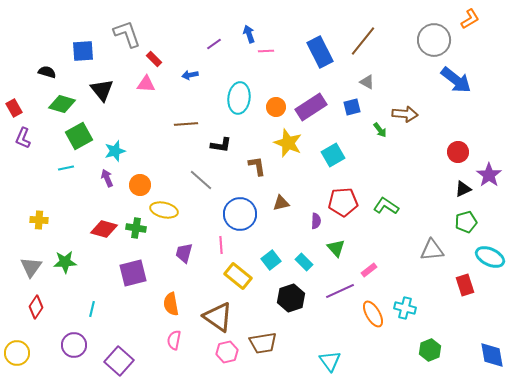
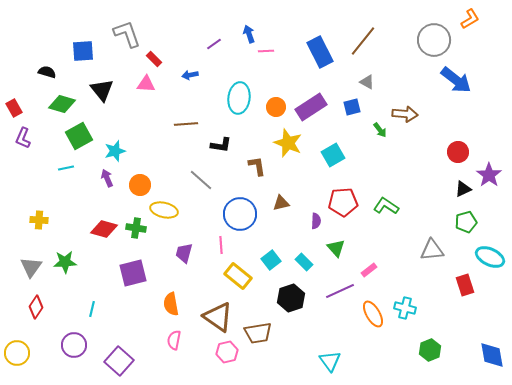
brown trapezoid at (263, 343): moved 5 px left, 10 px up
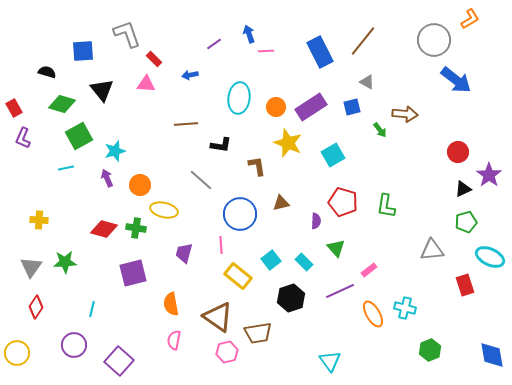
red pentagon at (343, 202): rotated 20 degrees clockwise
green L-shape at (386, 206): rotated 115 degrees counterclockwise
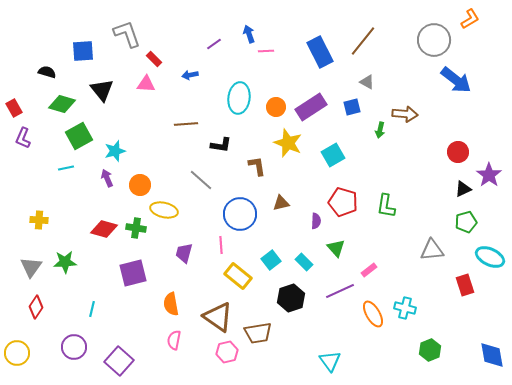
green arrow at (380, 130): rotated 49 degrees clockwise
purple circle at (74, 345): moved 2 px down
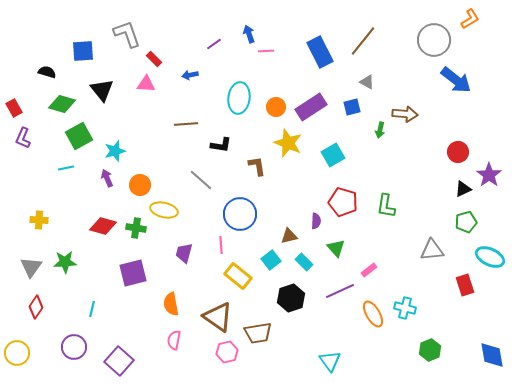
brown triangle at (281, 203): moved 8 px right, 33 px down
red diamond at (104, 229): moved 1 px left, 3 px up
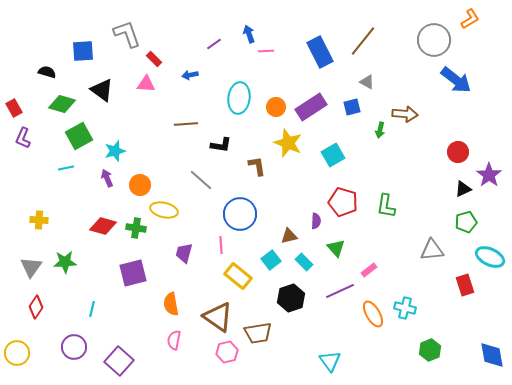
black triangle at (102, 90): rotated 15 degrees counterclockwise
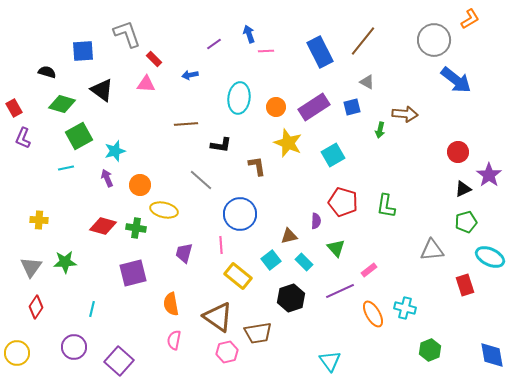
purple rectangle at (311, 107): moved 3 px right
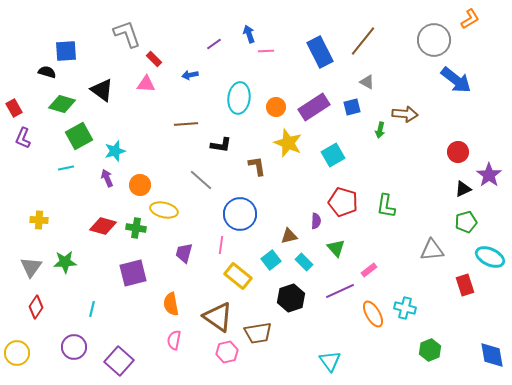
blue square at (83, 51): moved 17 px left
pink line at (221, 245): rotated 12 degrees clockwise
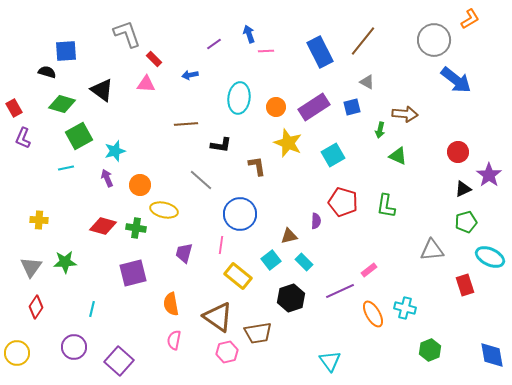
green triangle at (336, 248): moved 62 px right, 92 px up; rotated 24 degrees counterclockwise
